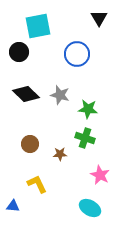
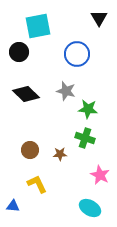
gray star: moved 6 px right, 4 px up
brown circle: moved 6 px down
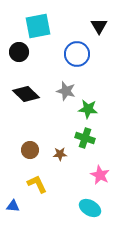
black triangle: moved 8 px down
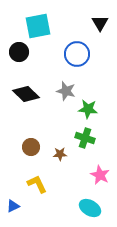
black triangle: moved 1 px right, 3 px up
brown circle: moved 1 px right, 3 px up
blue triangle: rotated 32 degrees counterclockwise
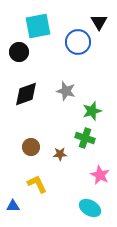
black triangle: moved 1 px left, 1 px up
blue circle: moved 1 px right, 12 px up
black diamond: rotated 64 degrees counterclockwise
green star: moved 4 px right, 2 px down; rotated 24 degrees counterclockwise
blue triangle: rotated 24 degrees clockwise
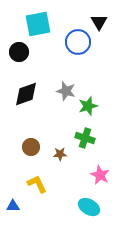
cyan square: moved 2 px up
green star: moved 4 px left, 5 px up
cyan ellipse: moved 1 px left, 1 px up
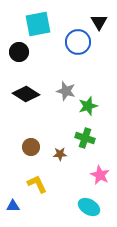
black diamond: rotated 52 degrees clockwise
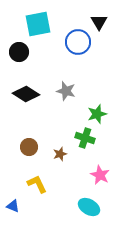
green star: moved 9 px right, 8 px down
brown circle: moved 2 px left
brown star: rotated 16 degrees counterclockwise
blue triangle: rotated 24 degrees clockwise
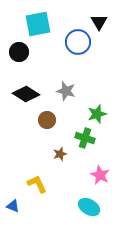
brown circle: moved 18 px right, 27 px up
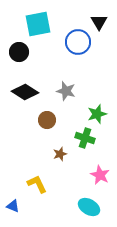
black diamond: moved 1 px left, 2 px up
